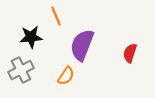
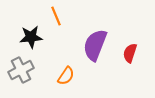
purple semicircle: moved 13 px right
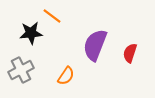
orange line: moved 4 px left; rotated 30 degrees counterclockwise
black star: moved 4 px up
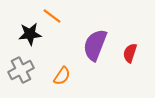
black star: moved 1 px left, 1 px down
orange semicircle: moved 4 px left
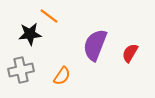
orange line: moved 3 px left
red semicircle: rotated 12 degrees clockwise
gray cross: rotated 15 degrees clockwise
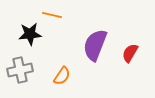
orange line: moved 3 px right, 1 px up; rotated 24 degrees counterclockwise
gray cross: moved 1 px left
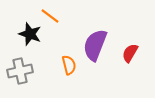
orange line: moved 2 px left, 1 px down; rotated 24 degrees clockwise
black star: rotated 25 degrees clockwise
gray cross: moved 1 px down
orange semicircle: moved 7 px right, 11 px up; rotated 48 degrees counterclockwise
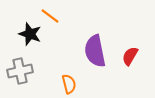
purple semicircle: moved 6 px down; rotated 32 degrees counterclockwise
red semicircle: moved 3 px down
orange semicircle: moved 19 px down
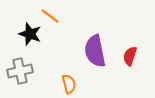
red semicircle: rotated 12 degrees counterclockwise
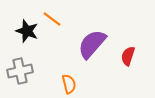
orange line: moved 2 px right, 3 px down
black star: moved 3 px left, 3 px up
purple semicircle: moved 3 px left, 7 px up; rotated 52 degrees clockwise
red semicircle: moved 2 px left
